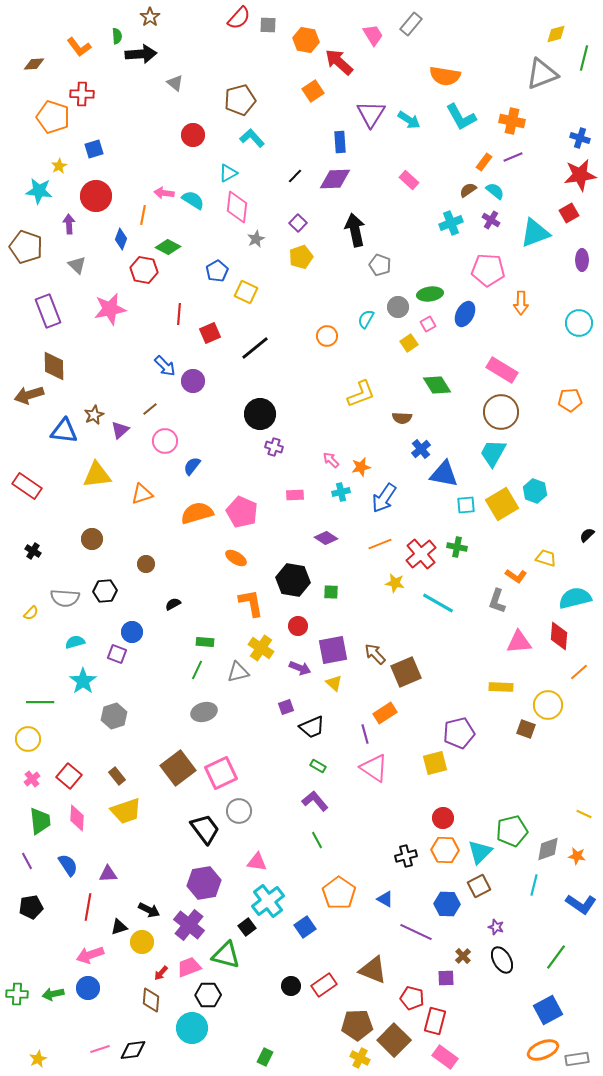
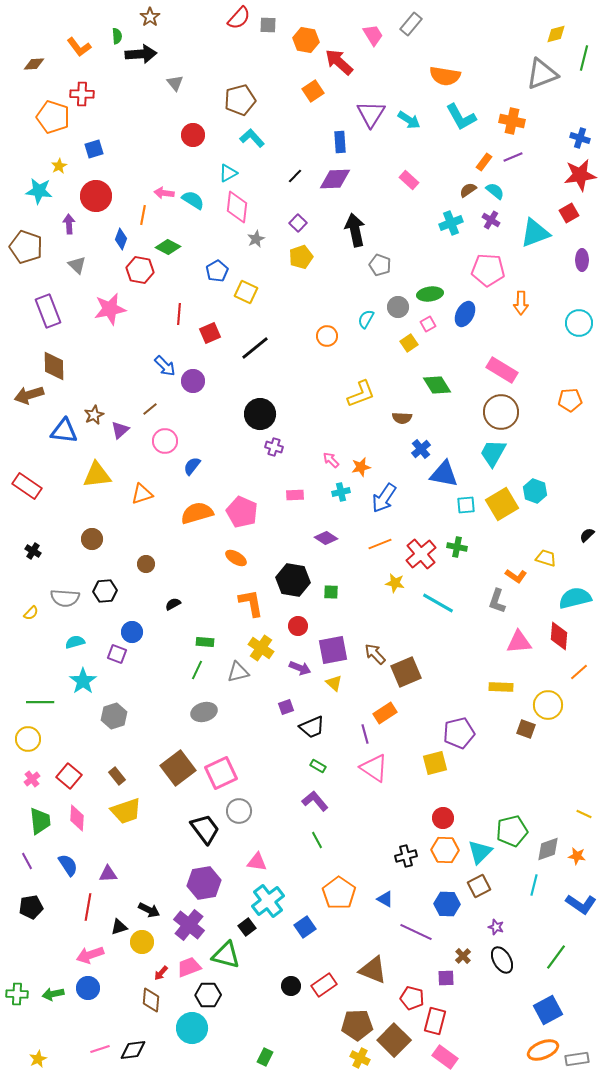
gray triangle at (175, 83): rotated 12 degrees clockwise
red hexagon at (144, 270): moved 4 px left
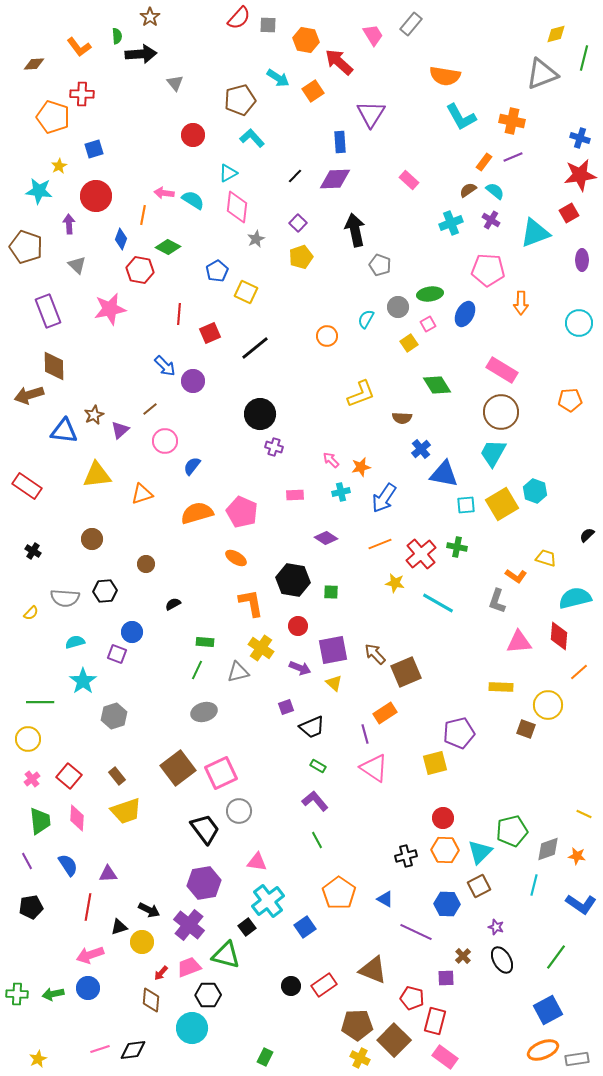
cyan arrow at (409, 120): moved 131 px left, 42 px up
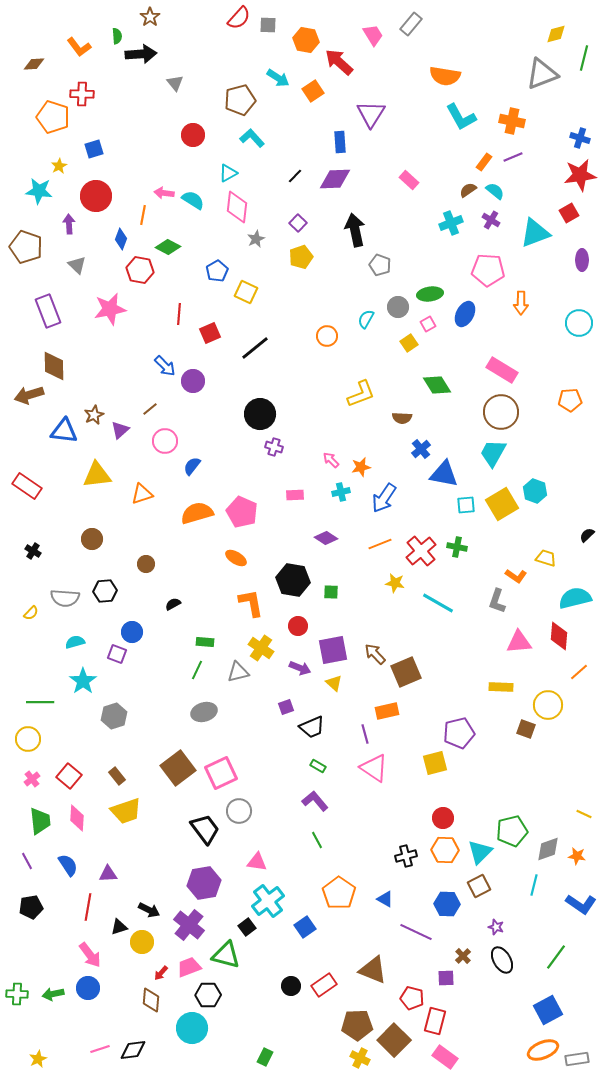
red cross at (421, 554): moved 3 px up
orange rectangle at (385, 713): moved 2 px right, 2 px up; rotated 20 degrees clockwise
pink arrow at (90, 955): rotated 108 degrees counterclockwise
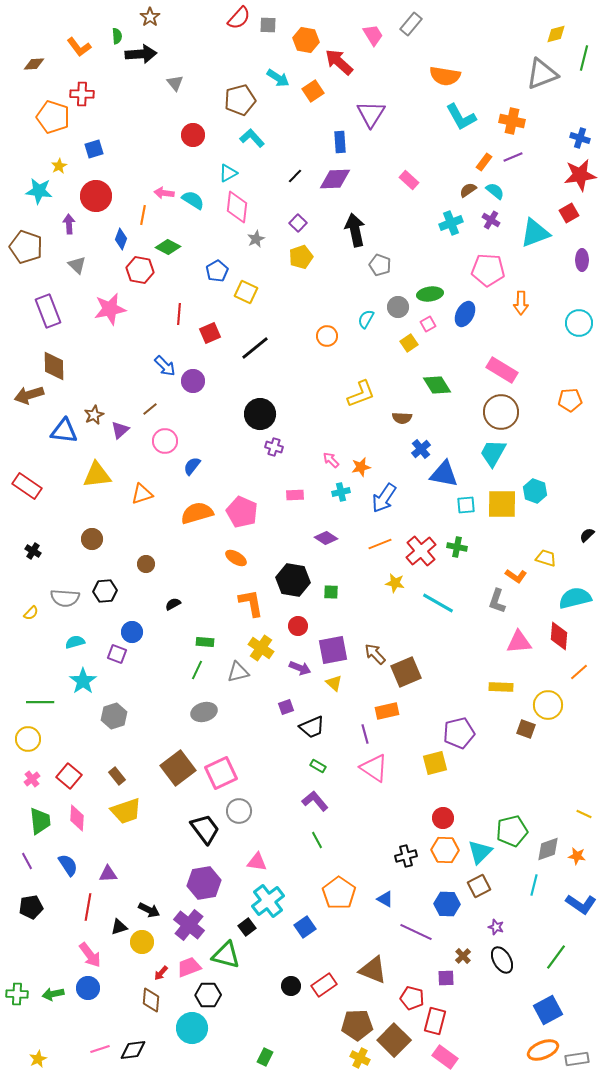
yellow square at (502, 504): rotated 32 degrees clockwise
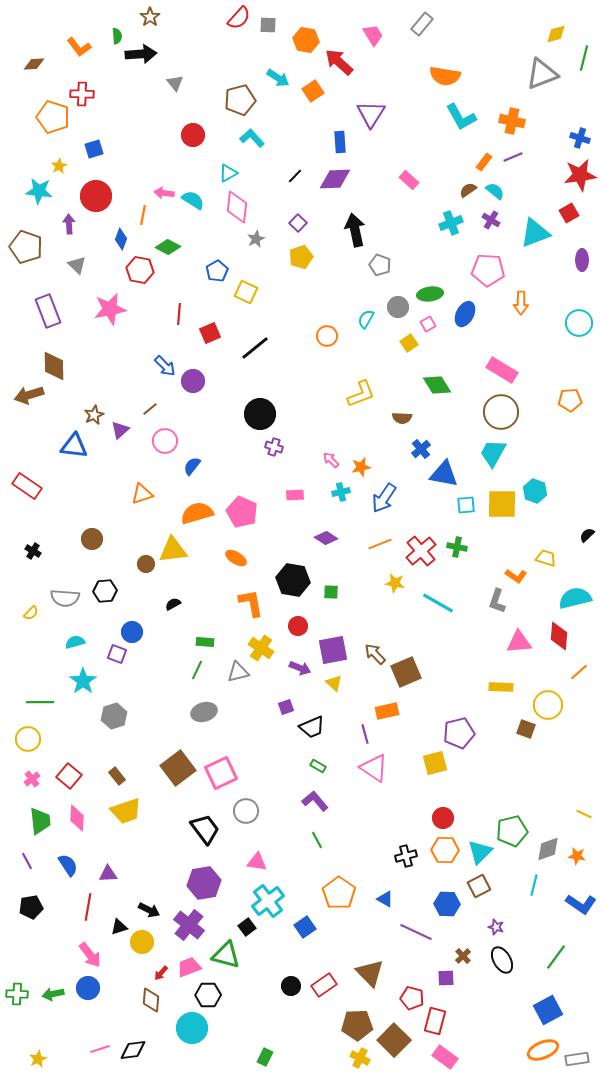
gray rectangle at (411, 24): moved 11 px right
blue triangle at (64, 431): moved 10 px right, 15 px down
yellow triangle at (97, 475): moved 76 px right, 75 px down
gray circle at (239, 811): moved 7 px right
brown triangle at (373, 970): moved 3 px left, 3 px down; rotated 24 degrees clockwise
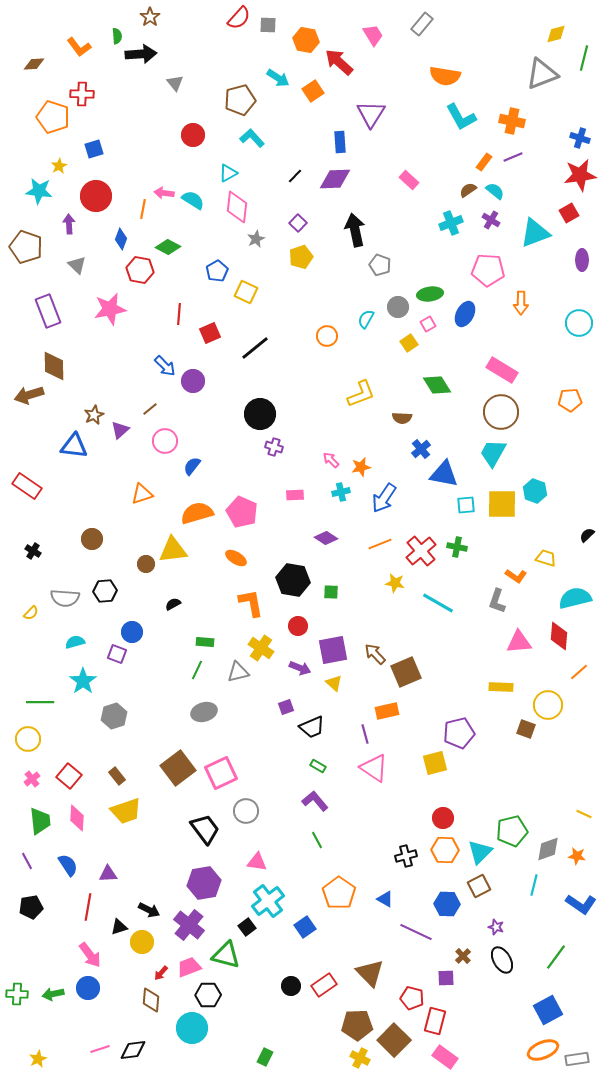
orange line at (143, 215): moved 6 px up
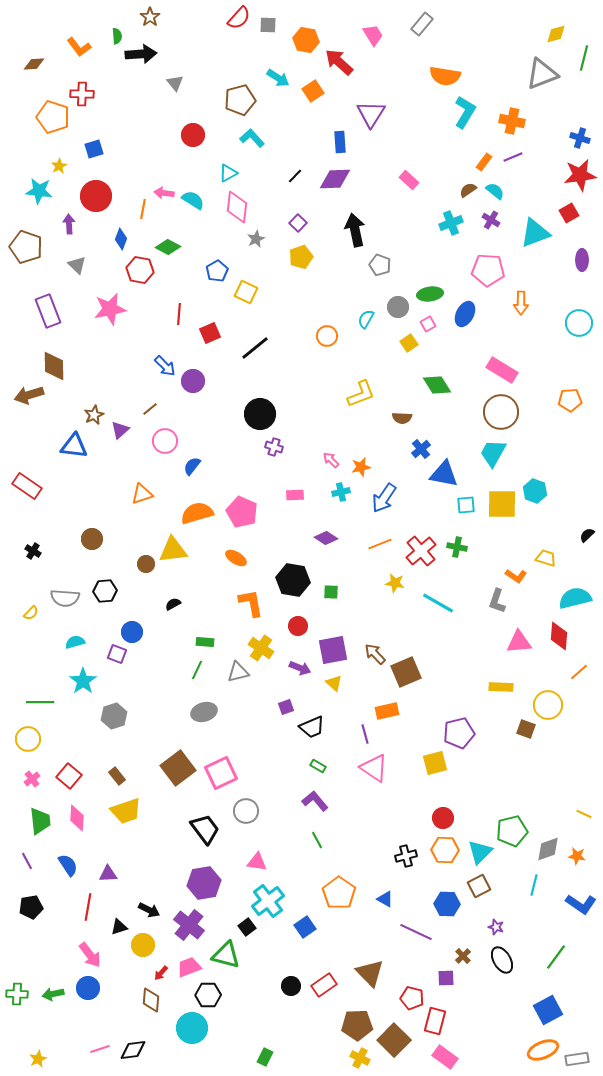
cyan L-shape at (461, 117): moved 4 px right, 5 px up; rotated 120 degrees counterclockwise
yellow circle at (142, 942): moved 1 px right, 3 px down
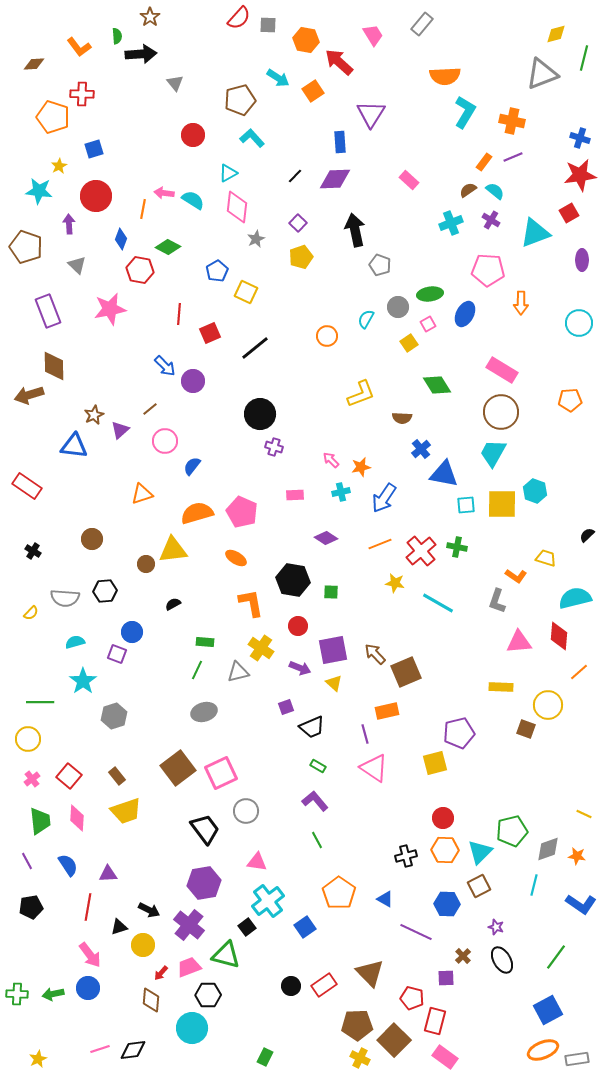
orange semicircle at (445, 76): rotated 12 degrees counterclockwise
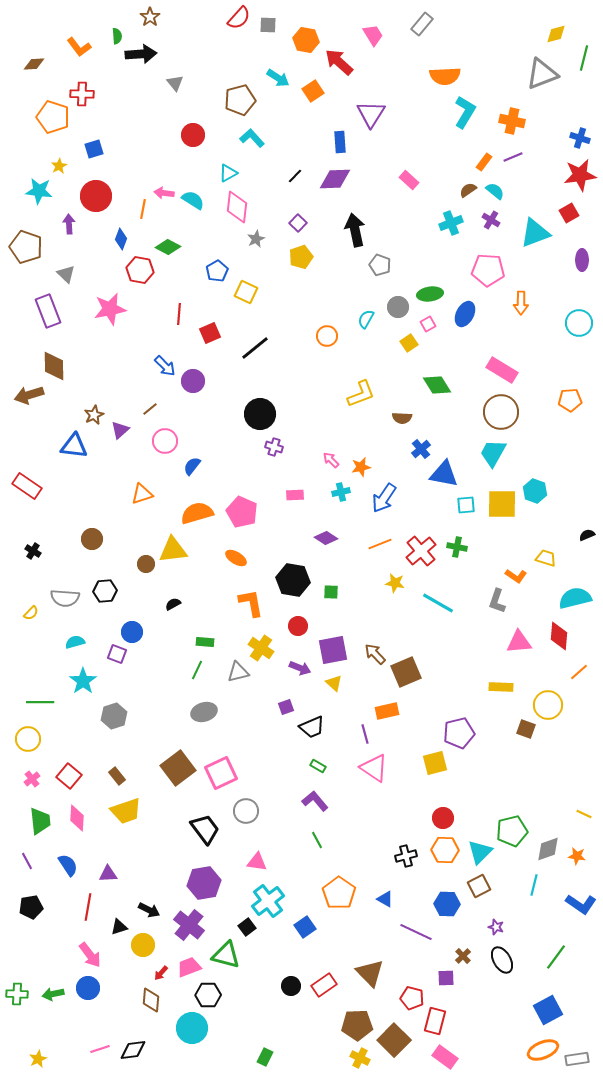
gray triangle at (77, 265): moved 11 px left, 9 px down
black semicircle at (587, 535): rotated 21 degrees clockwise
